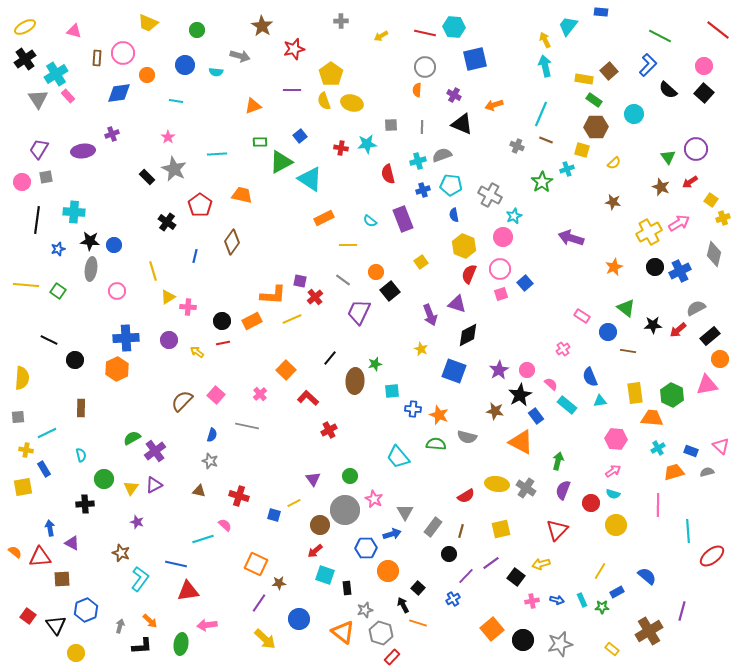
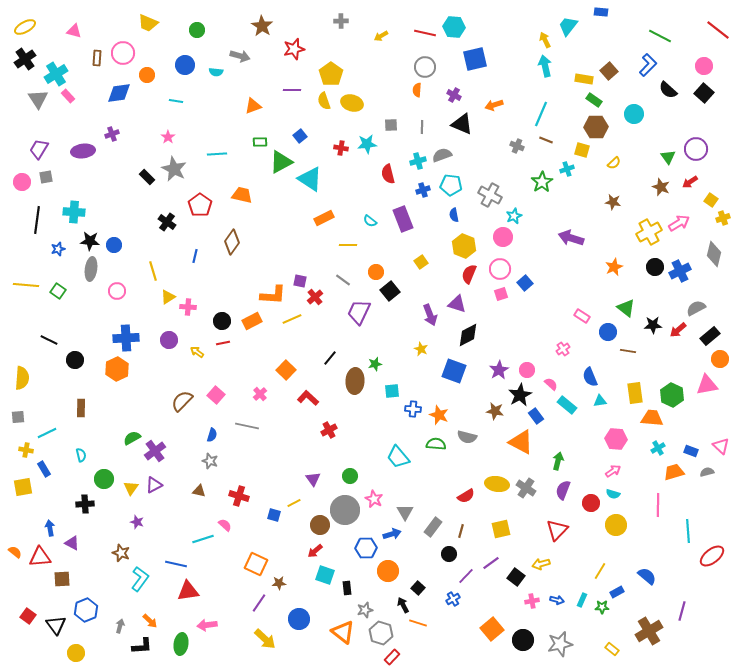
cyan rectangle at (582, 600): rotated 48 degrees clockwise
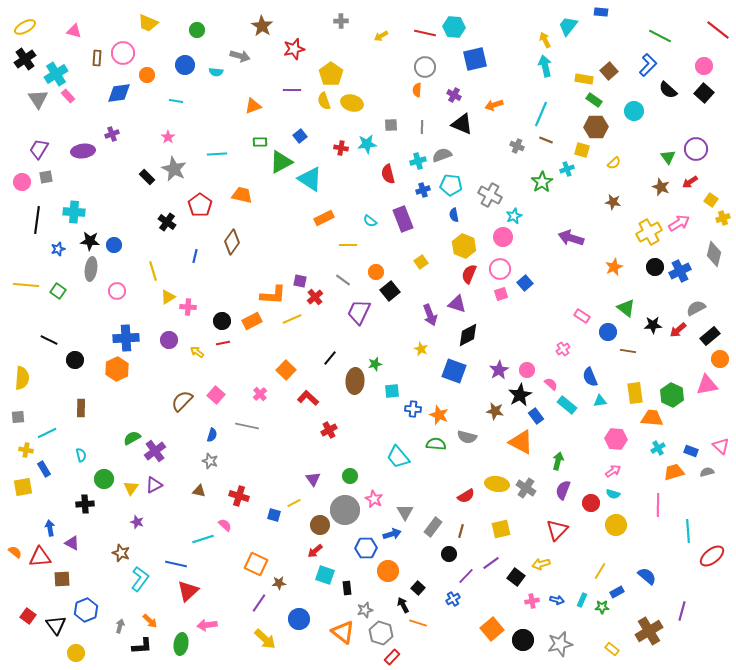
cyan circle at (634, 114): moved 3 px up
red triangle at (188, 591): rotated 35 degrees counterclockwise
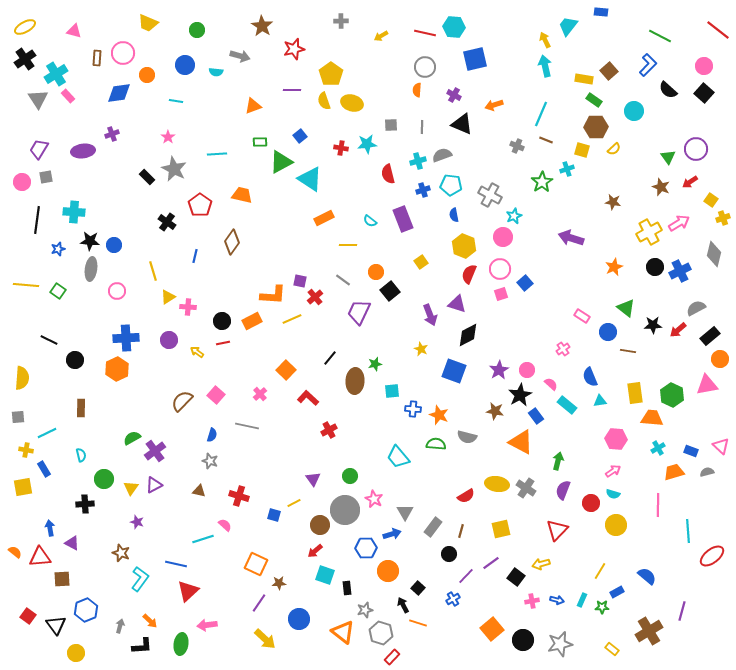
yellow semicircle at (614, 163): moved 14 px up
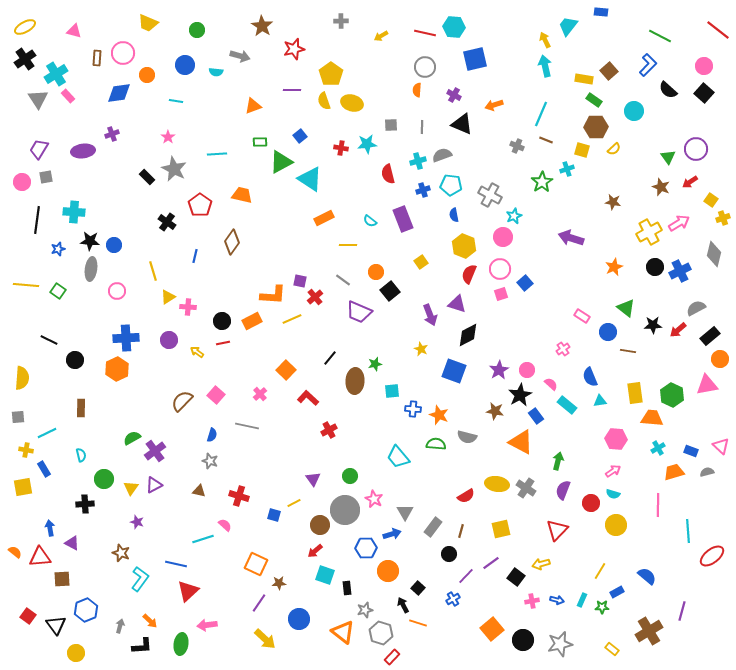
purple trapezoid at (359, 312): rotated 92 degrees counterclockwise
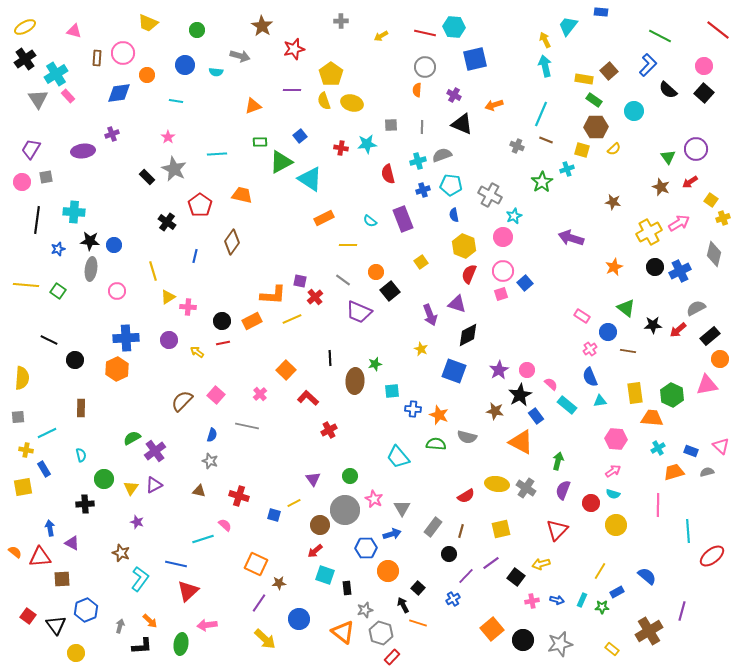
purple trapezoid at (39, 149): moved 8 px left
pink circle at (500, 269): moved 3 px right, 2 px down
pink cross at (563, 349): moved 27 px right
black line at (330, 358): rotated 42 degrees counterclockwise
gray triangle at (405, 512): moved 3 px left, 4 px up
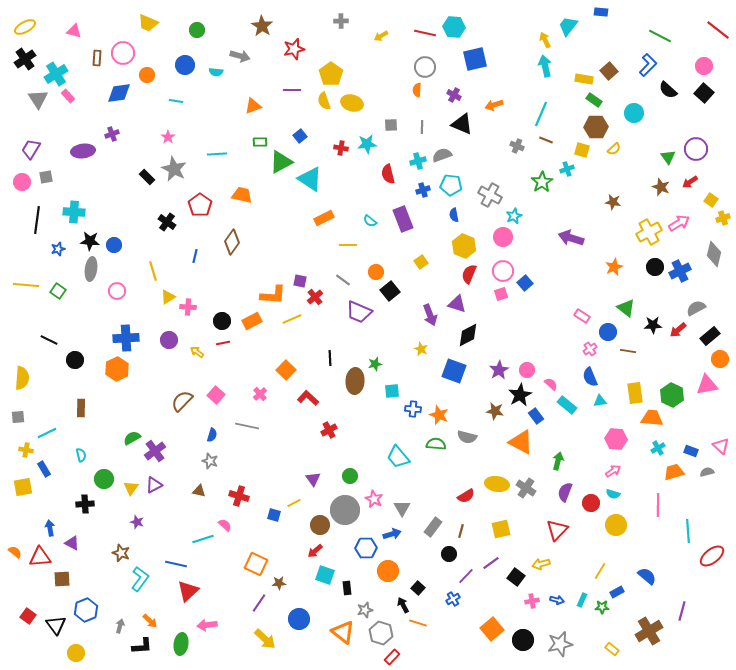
cyan circle at (634, 111): moved 2 px down
purple semicircle at (563, 490): moved 2 px right, 2 px down
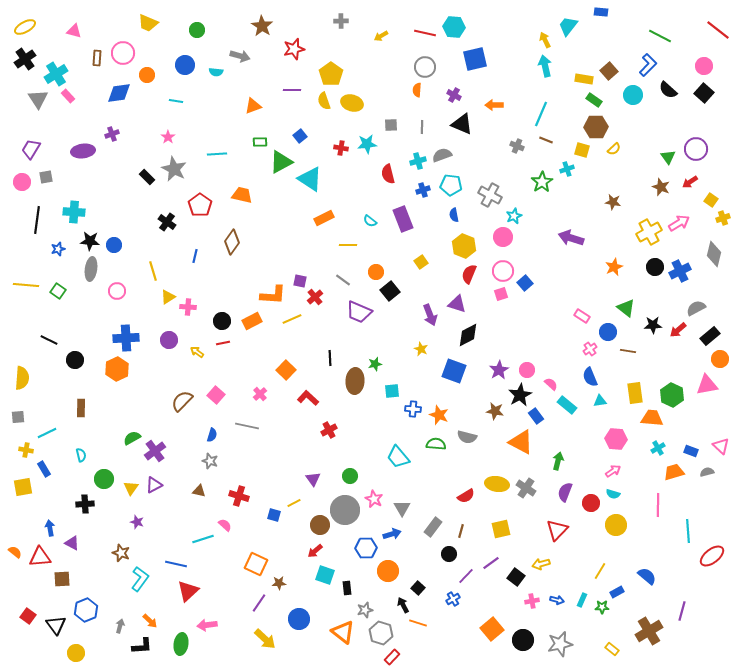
orange arrow at (494, 105): rotated 18 degrees clockwise
cyan circle at (634, 113): moved 1 px left, 18 px up
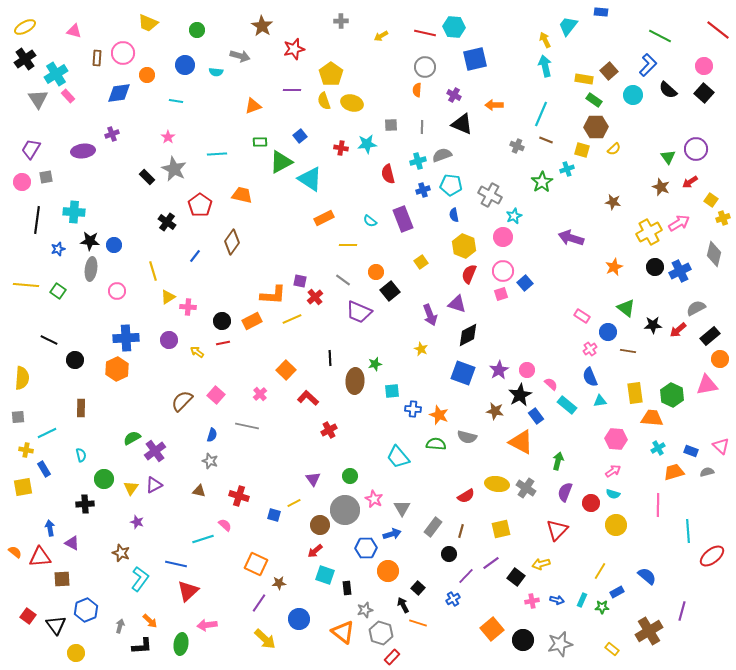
blue line at (195, 256): rotated 24 degrees clockwise
blue square at (454, 371): moved 9 px right, 2 px down
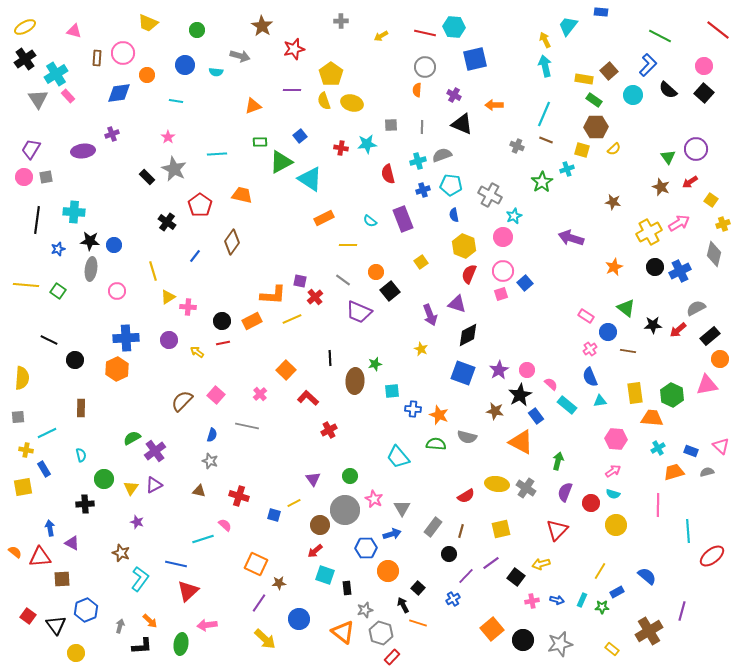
cyan line at (541, 114): moved 3 px right
pink circle at (22, 182): moved 2 px right, 5 px up
yellow cross at (723, 218): moved 6 px down
pink rectangle at (582, 316): moved 4 px right
